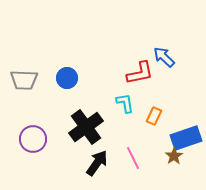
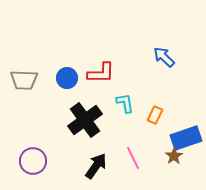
red L-shape: moved 39 px left; rotated 12 degrees clockwise
orange rectangle: moved 1 px right, 1 px up
black cross: moved 1 px left, 7 px up
purple circle: moved 22 px down
black arrow: moved 1 px left, 3 px down
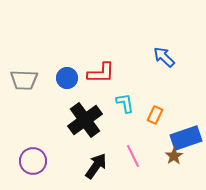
pink line: moved 2 px up
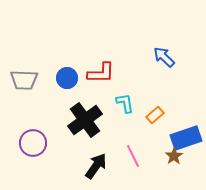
orange rectangle: rotated 24 degrees clockwise
purple circle: moved 18 px up
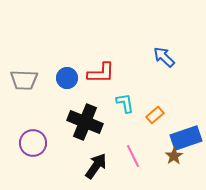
black cross: moved 2 px down; rotated 32 degrees counterclockwise
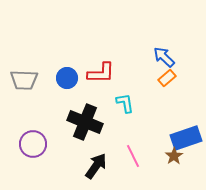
orange rectangle: moved 12 px right, 37 px up
purple circle: moved 1 px down
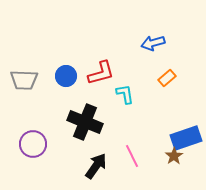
blue arrow: moved 11 px left, 14 px up; rotated 60 degrees counterclockwise
red L-shape: rotated 16 degrees counterclockwise
blue circle: moved 1 px left, 2 px up
cyan L-shape: moved 9 px up
pink line: moved 1 px left
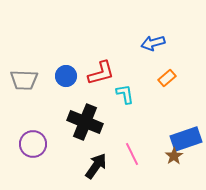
blue rectangle: moved 1 px down
pink line: moved 2 px up
